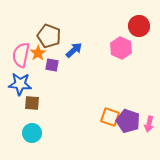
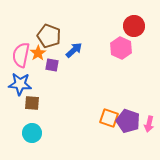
red circle: moved 5 px left
orange square: moved 1 px left, 1 px down
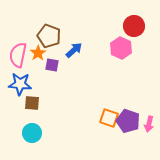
pink semicircle: moved 3 px left
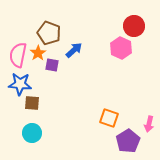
brown pentagon: moved 3 px up
purple pentagon: moved 20 px down; rotated 20 degrees clockwise
